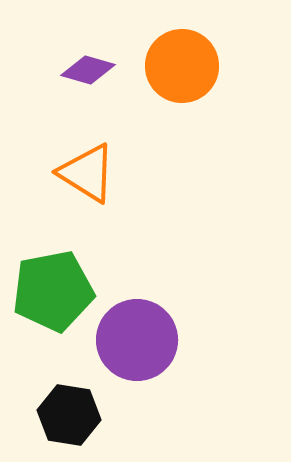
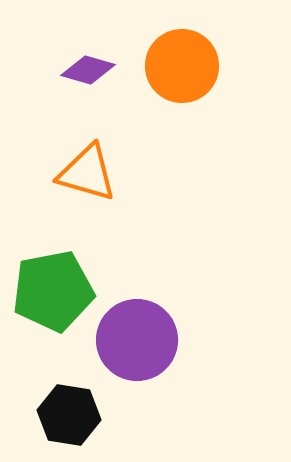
orange triangle: rotated 16 degrees counterclockwise
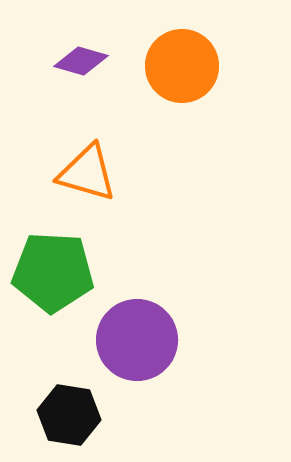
purple diamond: moved 7 px left, 9 px up
green pentagon: moved 19 px up; rotated 14 degrees clockwise
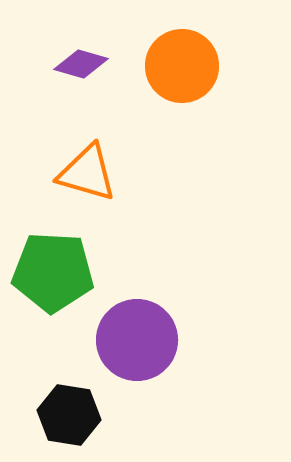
purple diamond: moved 3 px down
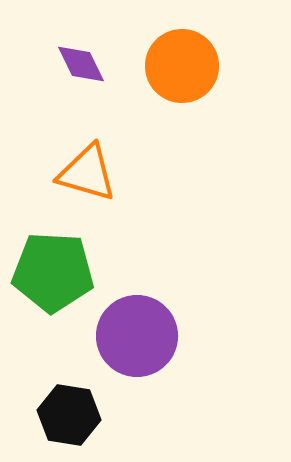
purple diamond: rotated 48 degrees clockwise
purple circle: moved 4 px up
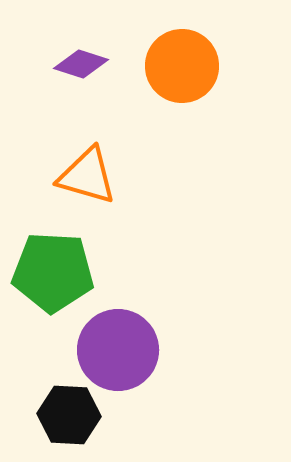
purple diamond: rotated 46 degrees counterclockwise
orange triangle: moved 3 px down
purple circle: moved 19 px left, 14 px down
black hexagon: rotated 6 degrees counterclockwise
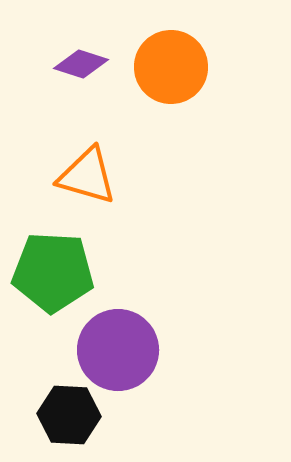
orange circle: moved 11 px left, 1 px down
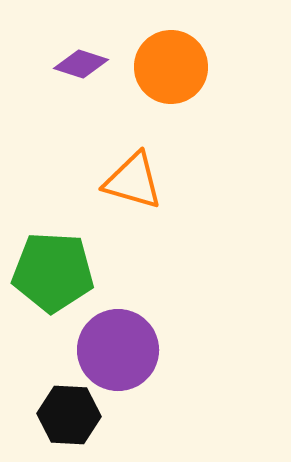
orange triangle: moved 46 px right, 5 px down
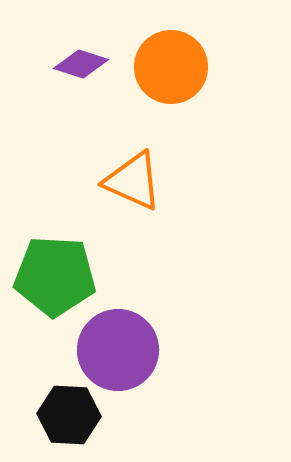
orange triangle: rotated 8 degrees clockwise
green pentagon: moved 2 px right, 4 px down
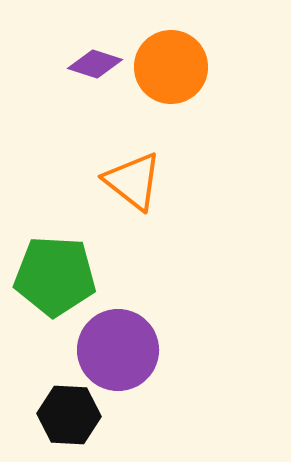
purple diamond: moved 14 px right
orange triangle: rotated 14 degrees clockwise
